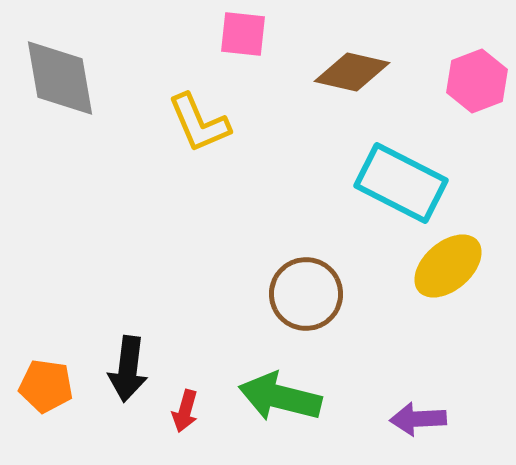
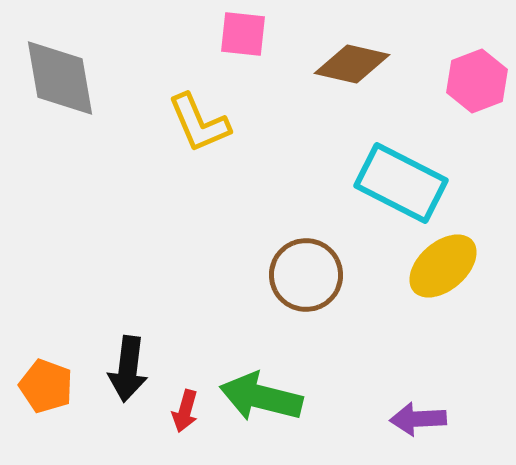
brown diamond: moved 8 px up
yellow ellipse: moved 5 px left
brown circle: moved 19 px up
orange pentagon: rotated 12 degrees clockwise
green arrow: moved 19 px left
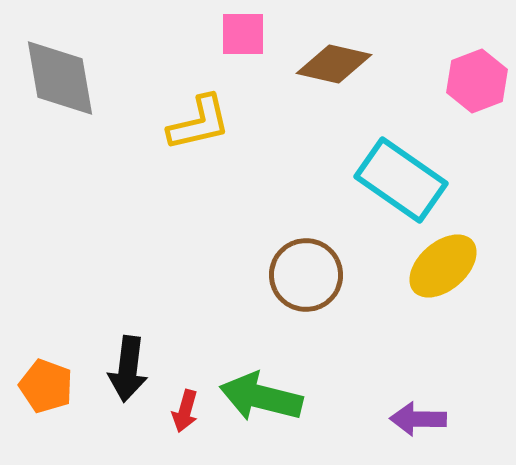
pink square: rotated 6 degrees counterclockwise
brown diamond: moved 18 px left
yellow L-shape: rotated 80 degrees counterclockwise
cyan rectangle: moved 3 px up; rotated 8 degrees clockwise
purple arrow: rotated 4 degrees clockwise
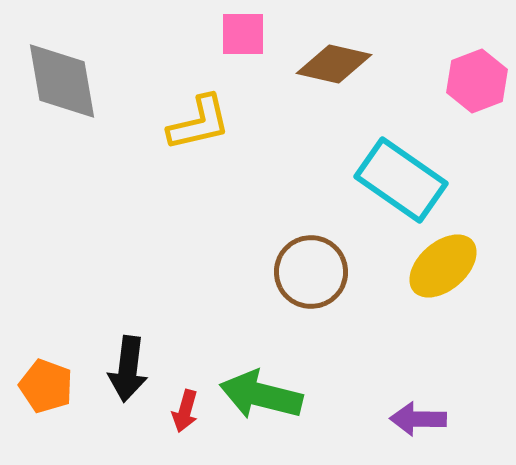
gray diamond: moved 2 px right, 3 px down
brown circle: moved 5 px right, 3 px up
green arrow: moved 2 px up
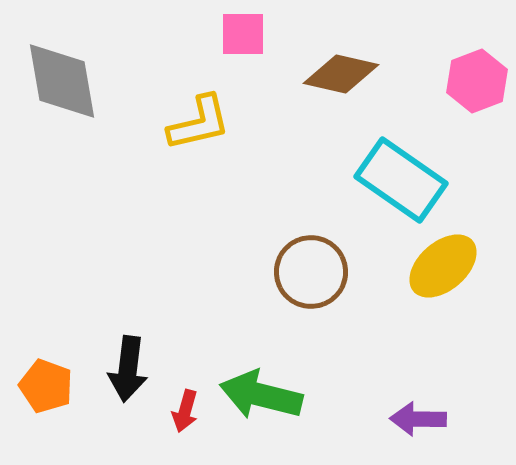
brown diamond: moved 7 px right, 10 px down
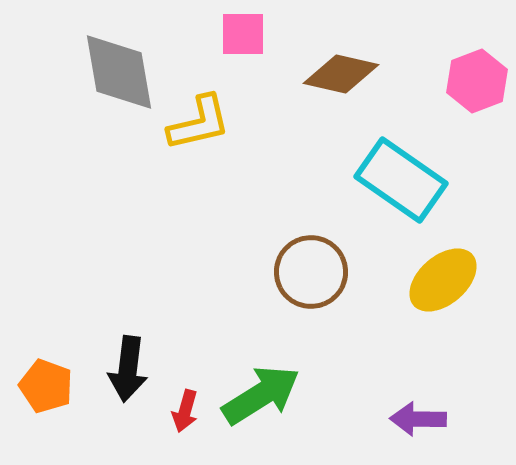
gray diamond: moved 57 px right, 9 px up
yellow ellipse: moved 14 px down
green arrow: rotated 134 degrees clockwise
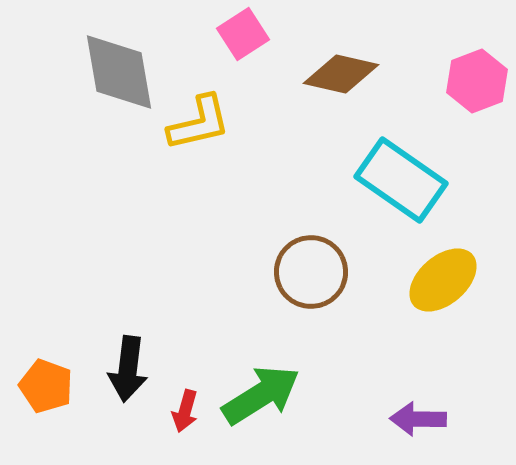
pink square: rotated 33 degrees counterclockwise
